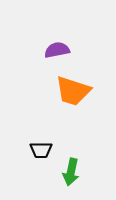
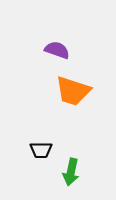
purple semicircle: rotated 30 degrees clockwise
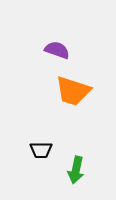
green arrow: moved 5 px right, 2 px up
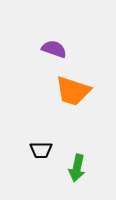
purple semicircle: moved 3 px left, 1 px up
green arrow: moved 1 px right, 2 px up
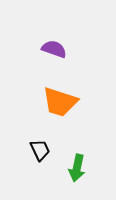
orange trapezoid: moved 13 px left, 11 px down
black trapezoid: moved 1 px left; rotated 115 degrees counterclockwise
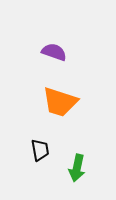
purple semicircle: moved 3 px down
black trapezoid: rotated 15 degrees clockwise
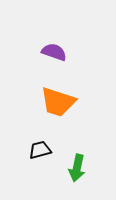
orange trapezoid: moved 2 px left
black trapezoid: rotated 95 degrees counterclockwise
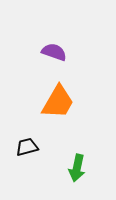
orange trapezoid: rotated 78 degrees counterclockwise
black trapezoid: moved 13 px left, 3 px up
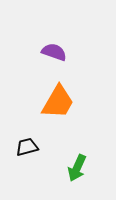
green arrow: rotated 12 degrees clockwise
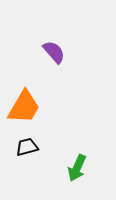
purple semicircle: rotated 30 degrees clockwise
orange trapezoid: moved 34 px left, 5 px down
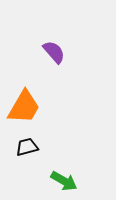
green arrow: moved 13 px left, 13 px down; rotated 84 degrees counterclockwise
